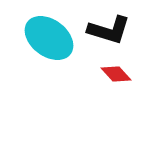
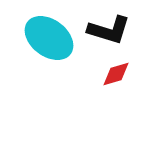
red diamond: rotated 64 degrees counterclockwise
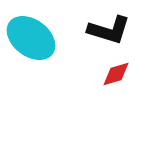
cyan ellipse: moved 18 px left
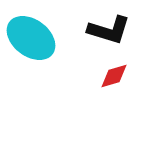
red diamond: moved 2 px left, 2 px down
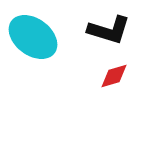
cyan ellipse: moved 2 px right, 1 px up
